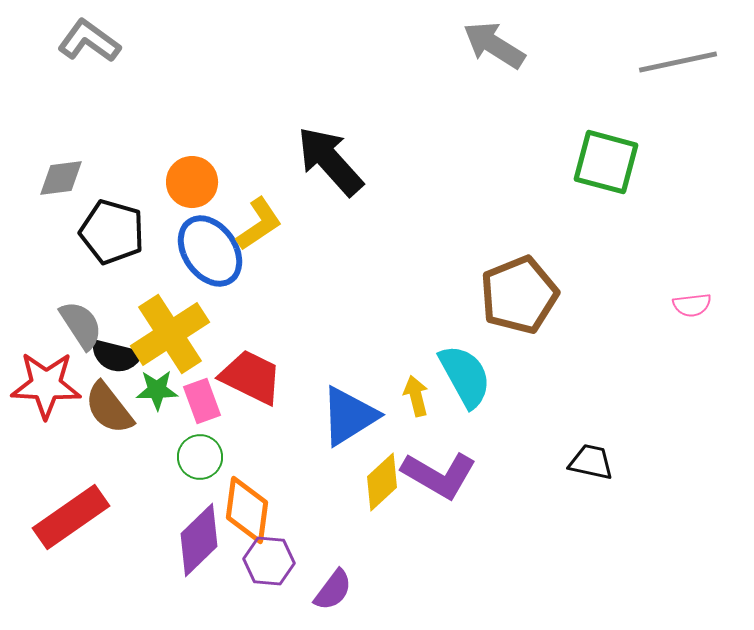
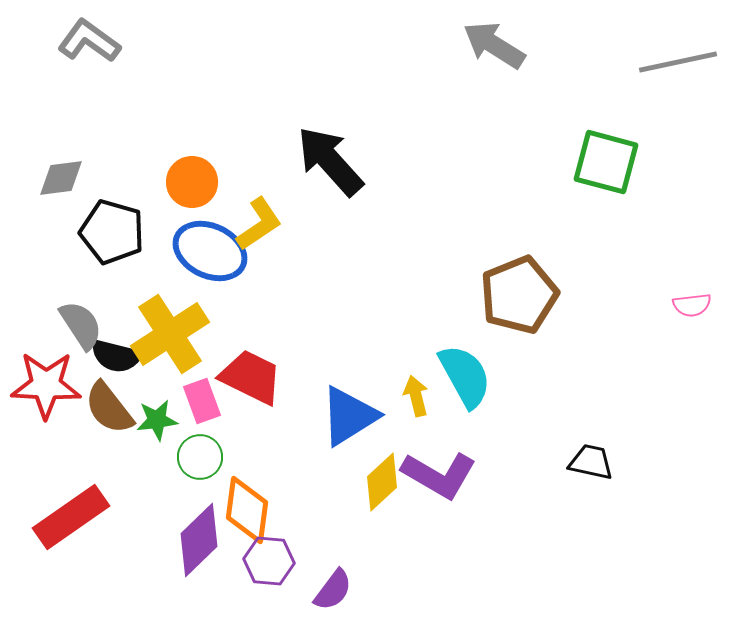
blue ellipse: rotated 30 degrees counterclockwise
green star: moved 30 px down; rotated 6 degrees counterclockwise
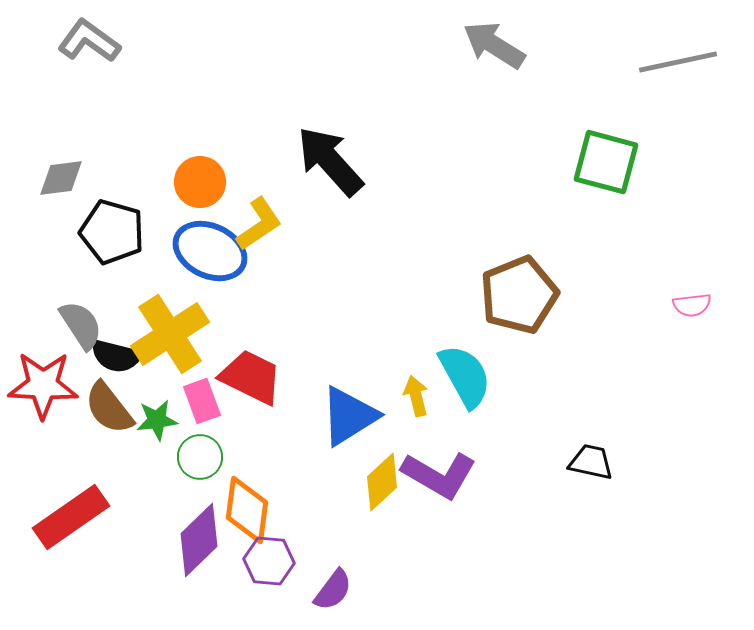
orange circle: moved 8 px right
red star: moved 3 px left
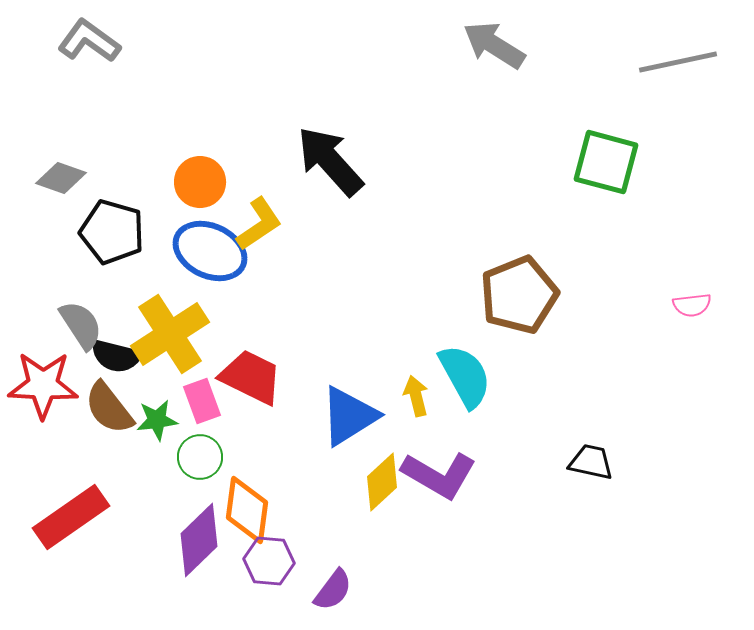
gray diamond: rotated 27 degrees clockwise
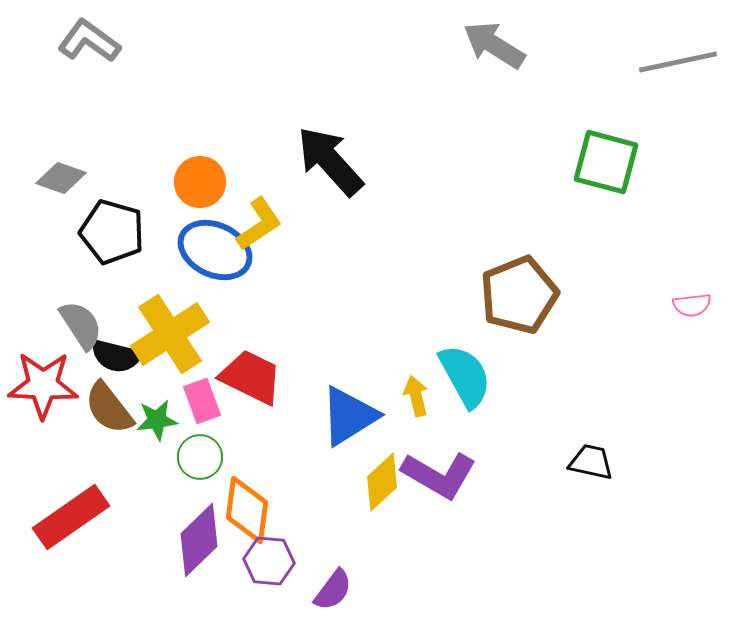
blue ellipse: moved 5 px right, 1 px up
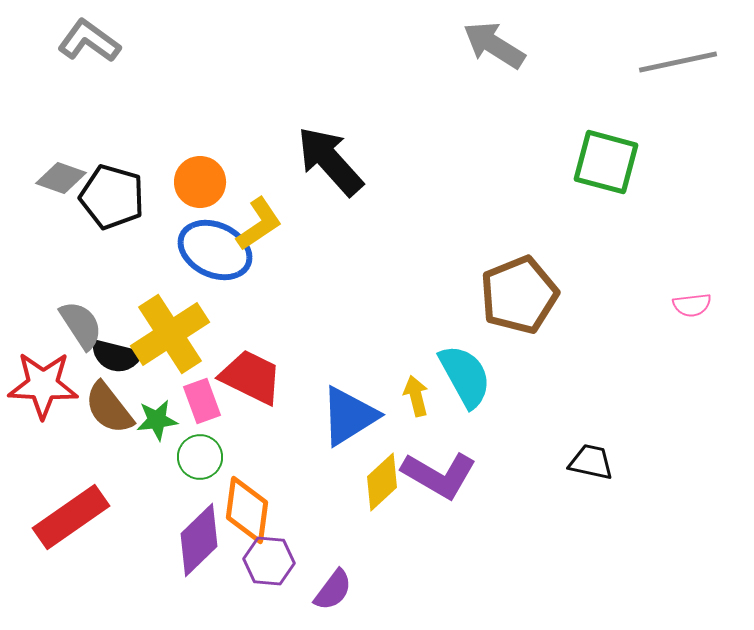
black pentagon: moved 35 px up
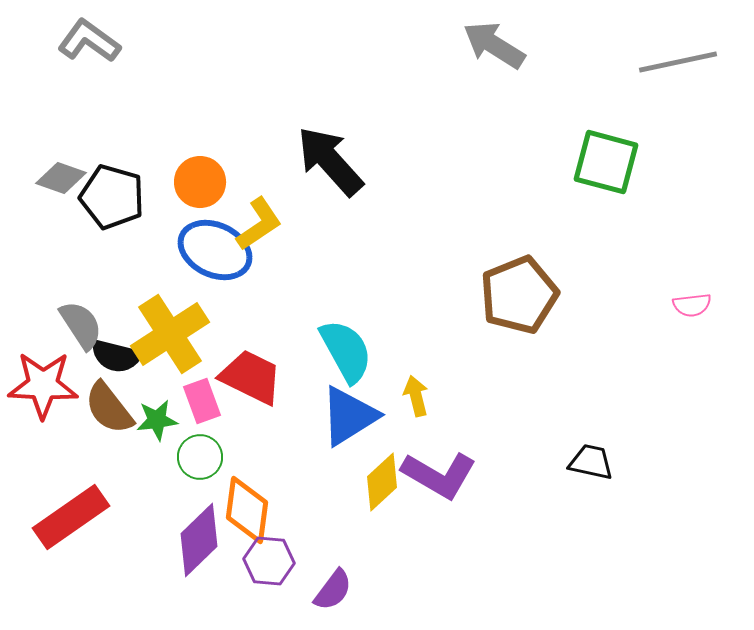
cyan semicircle: moved 119 px left, 25 px up
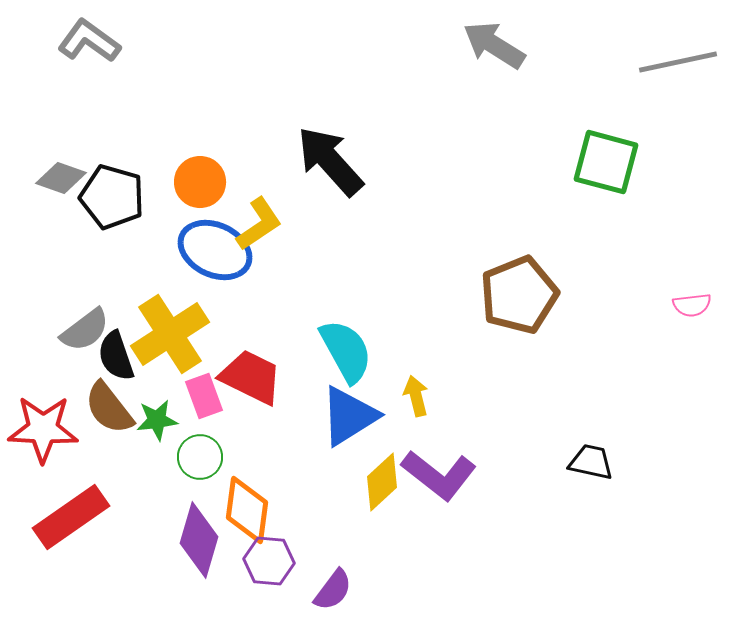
gray semicircle: moved 4 px right, 5 px down; rotated 86 degrees clockwise
black semicircle: rotated 57 degrees clockwise
red star: moved 44 px down
pink rectangle: moved 2 px right, 5 px up
purple L-shape: rotated 8 degrees clockwise
purple diamond: rotated 30 degrees counterclockwise
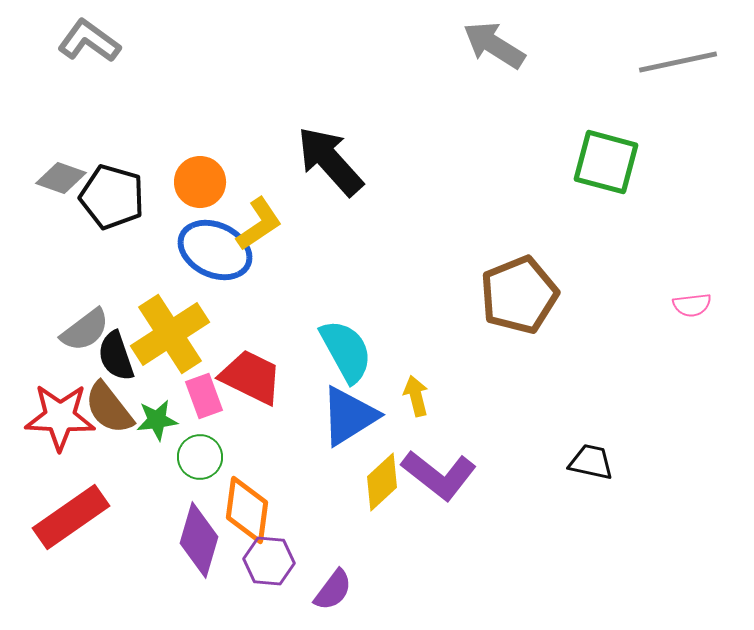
red star: moved 17 px right, 12 px up
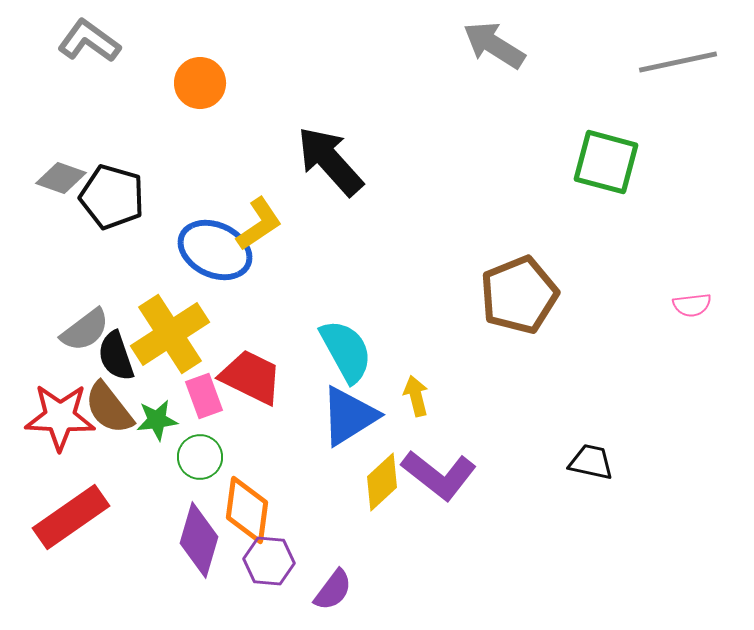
orange circle: moved 99 px up
